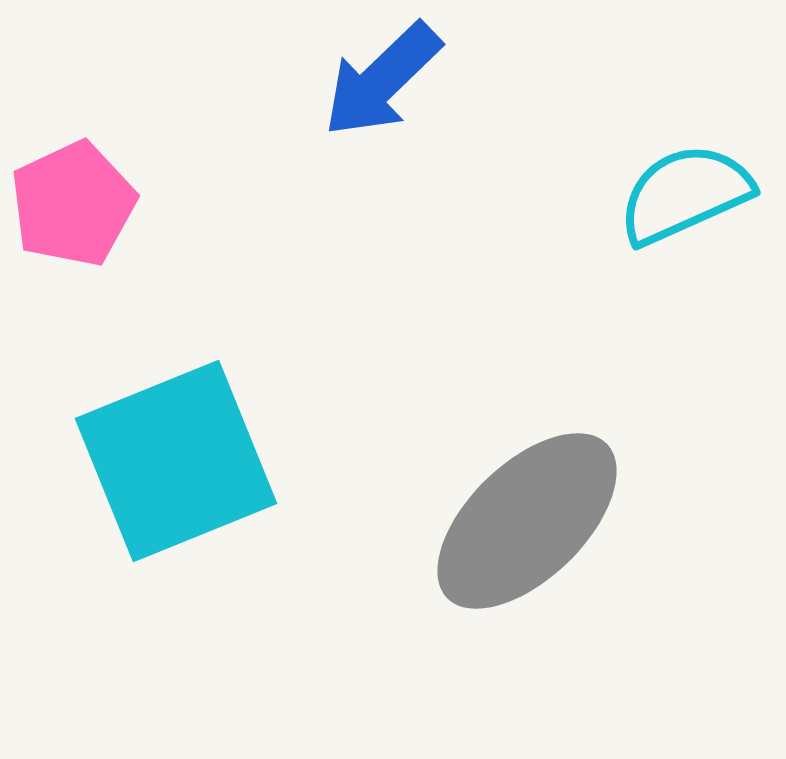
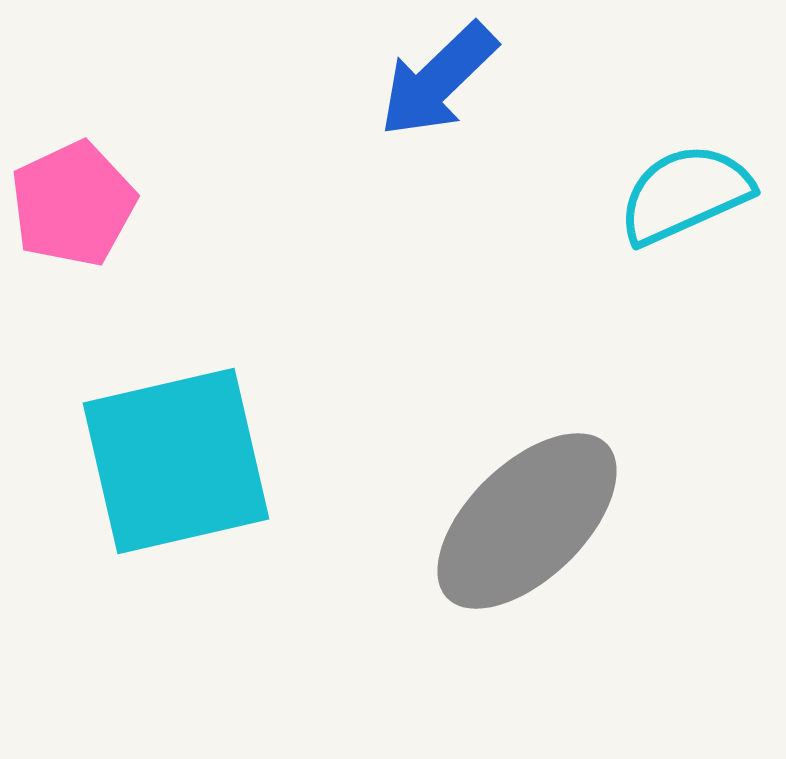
blue arrow: moved 56 px right
cyan square: rotated 9 degrees clockwise
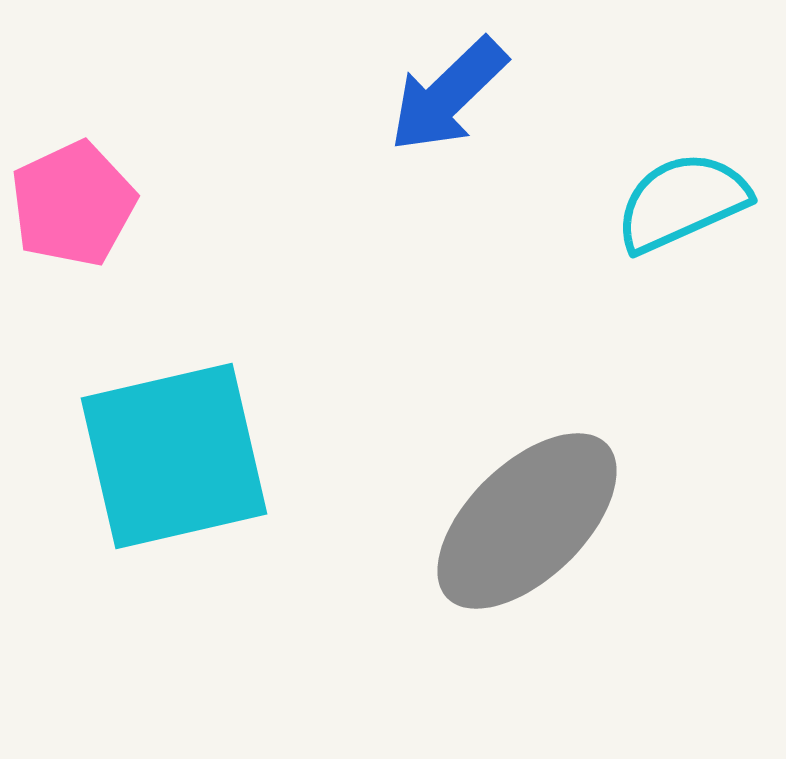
blue arrow: moved 10 px right, 15 px down
cyan semicircle: moved 3 px left, 8 px down
cyan square: moved 2 px left, 5 px up
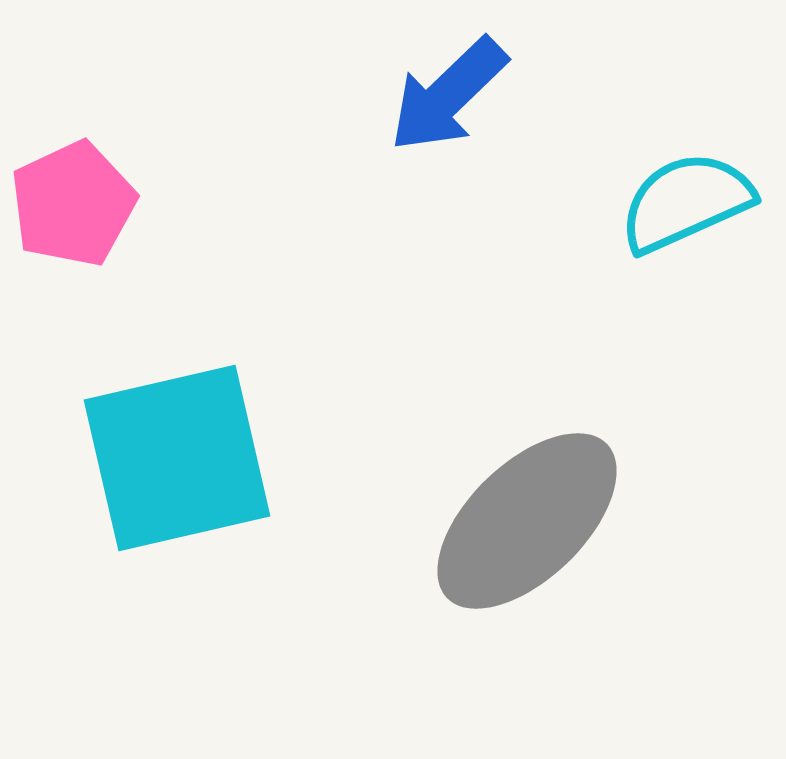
cyan semicircle: moved 4 px right
cyan square: moved 3 px right, 2 px down
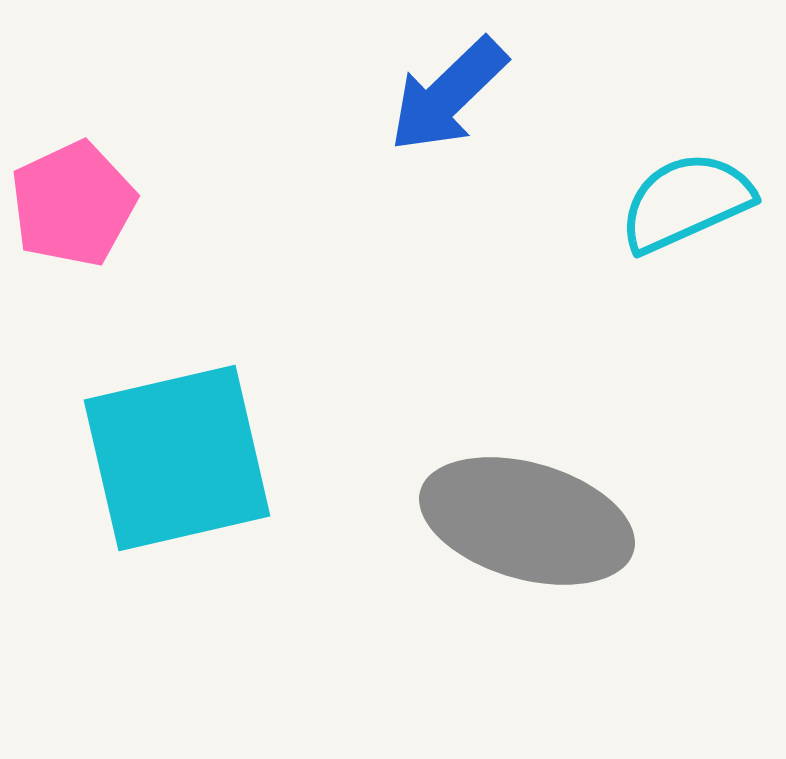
gray ellipse: rotated 60 degrees clockwise
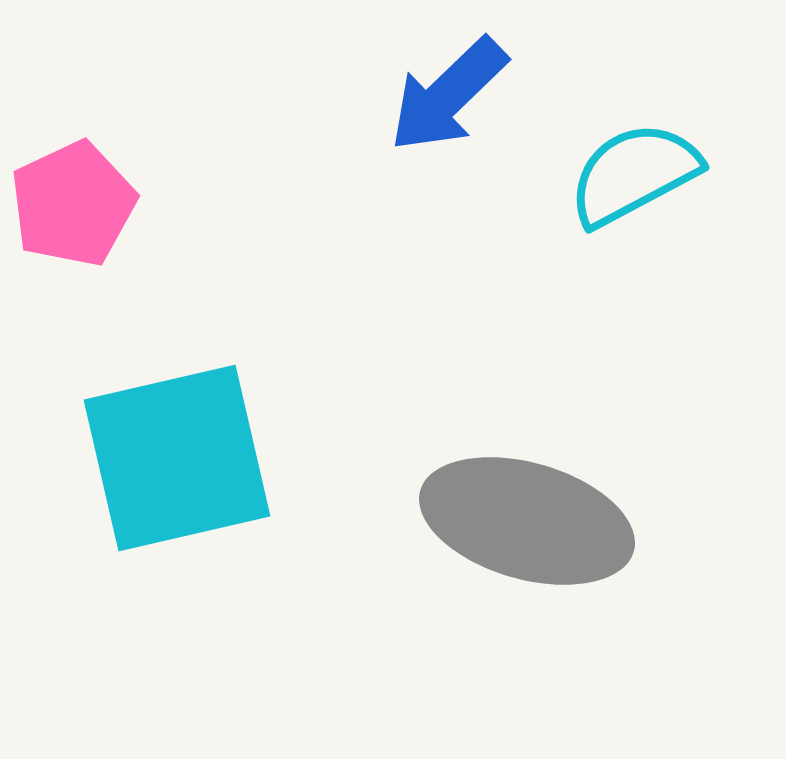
cyan semicircle: moved 52 px left, 28 px up; rotated 4 degrees counterclockwise
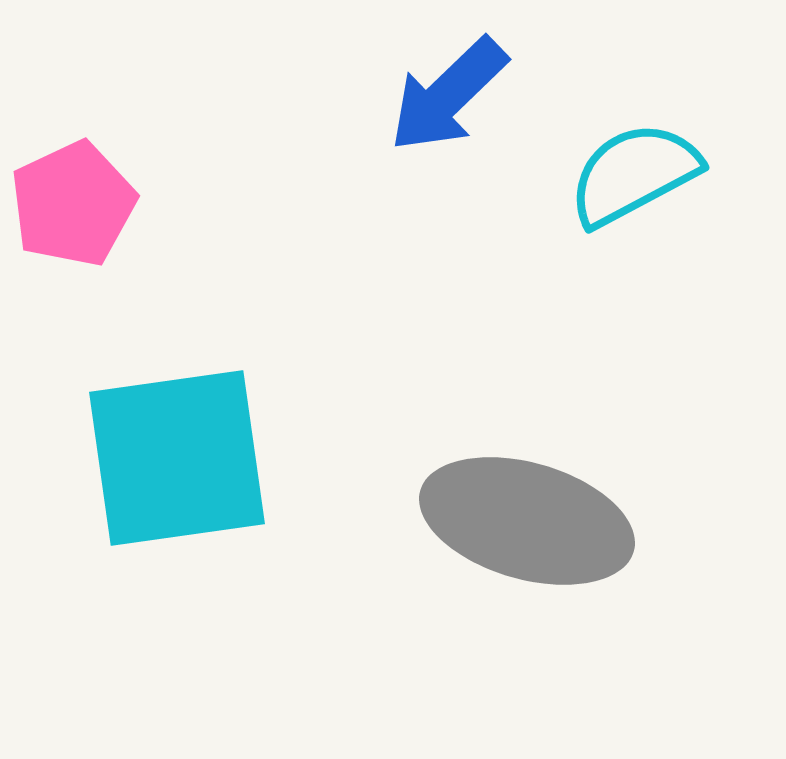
cyan square: rotated 5 degrees clockwise
